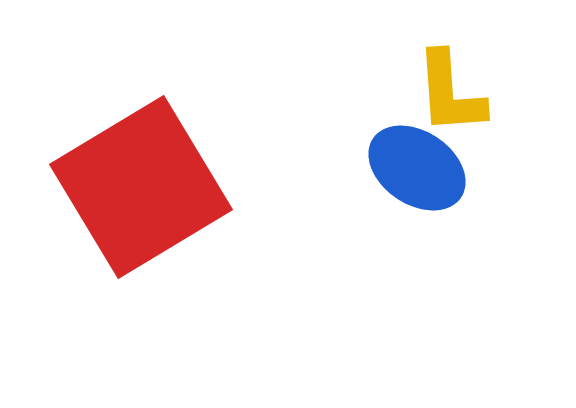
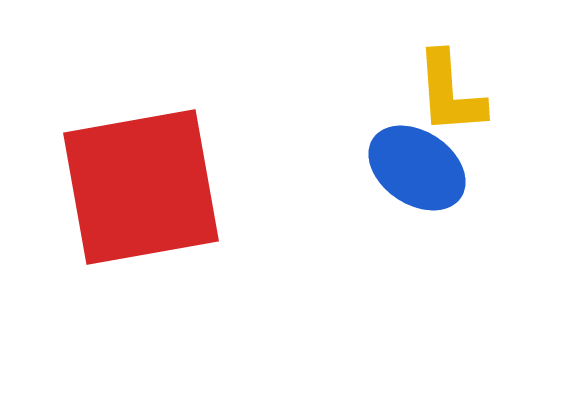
red square: rotated 21 degrees clockwise
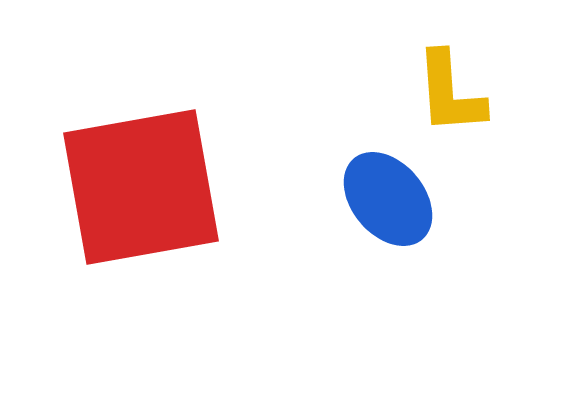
blue ellipse: moved 29 px left, 31 px down; rotated 16 degrees clockwise
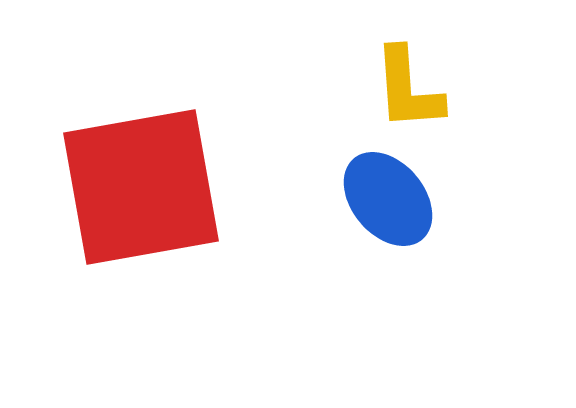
yellow L-shape: moved 42 px left, 4 px up
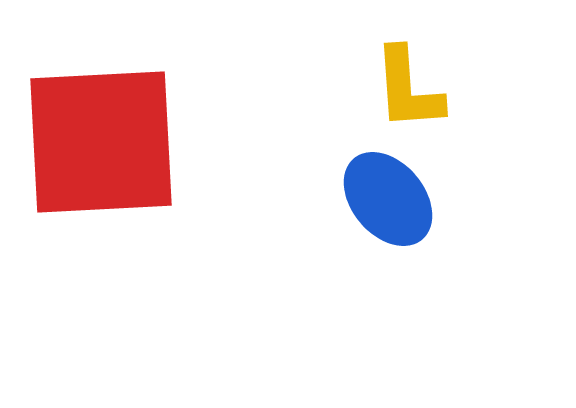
red square: moved 40 px left, 45 px up; rotated 7 degrees clockwise
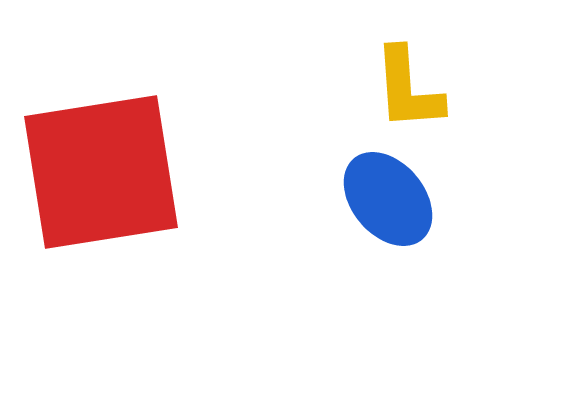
red square: moved 30 px down; rotated 6 degrees counterclockwise
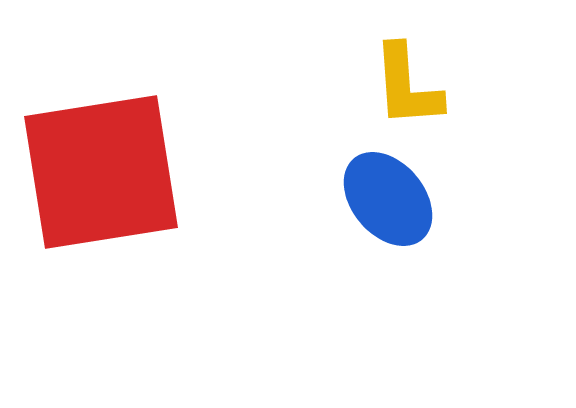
yellow L-shape: moved 1 px left, 3 px up
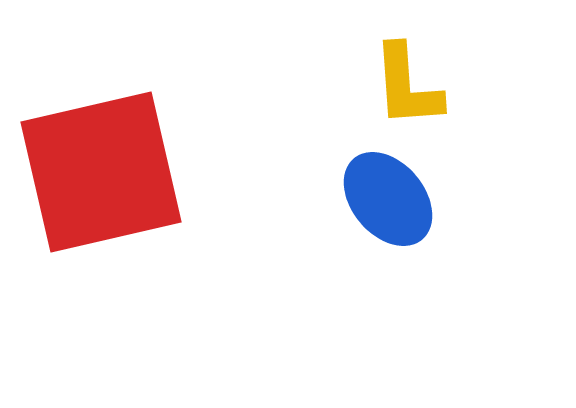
red square: rotated 4 degrees counterclockwise
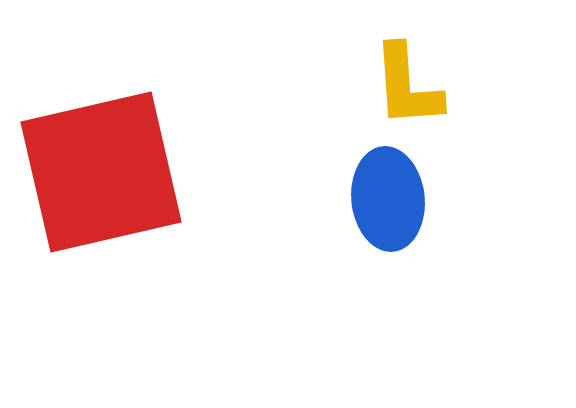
blue ellipse: rotated 34 degrees clockwise
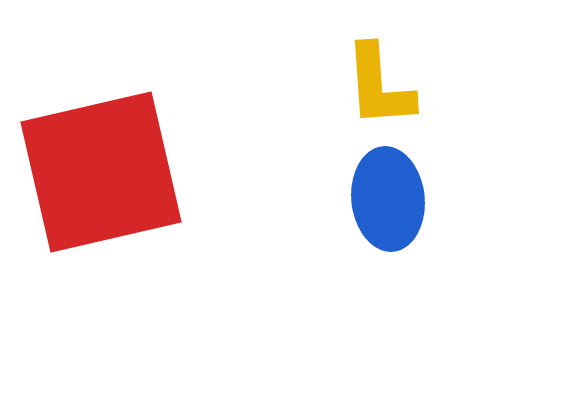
yellow L-shape: moved 28 px left
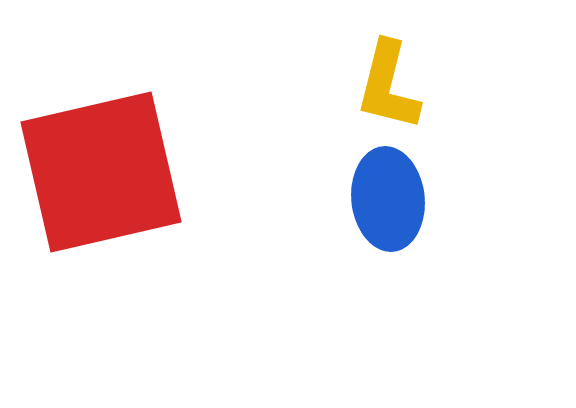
yellow L-shape: moved 9 px right; rotated 18 degrees clockwise
